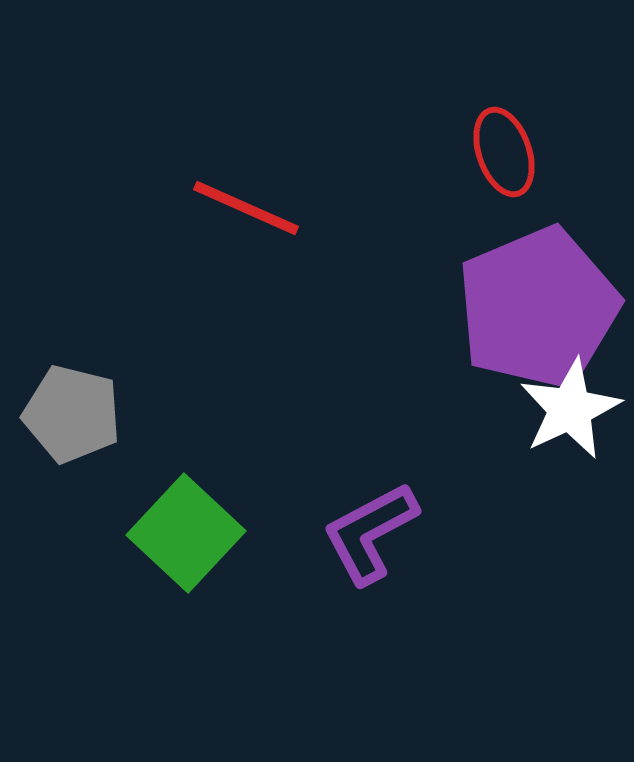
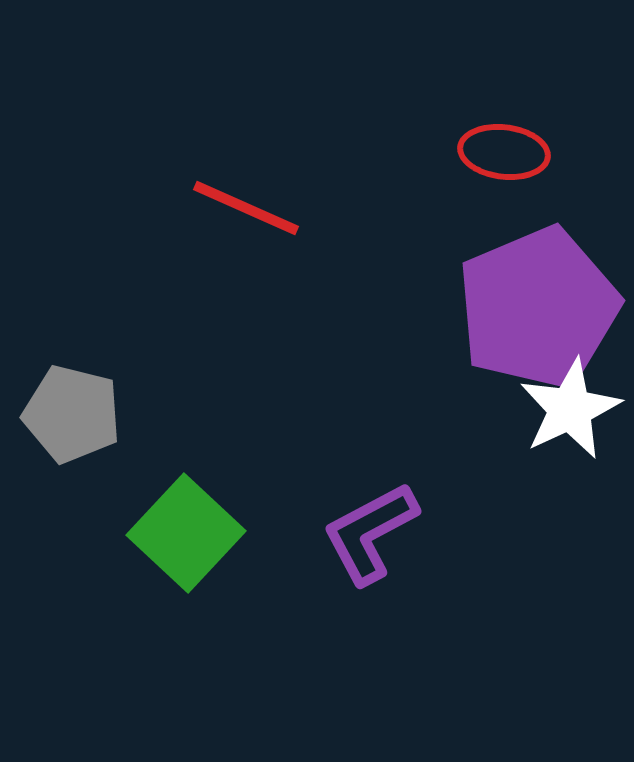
red ellipse: rotated 64 degrees counterclockwise
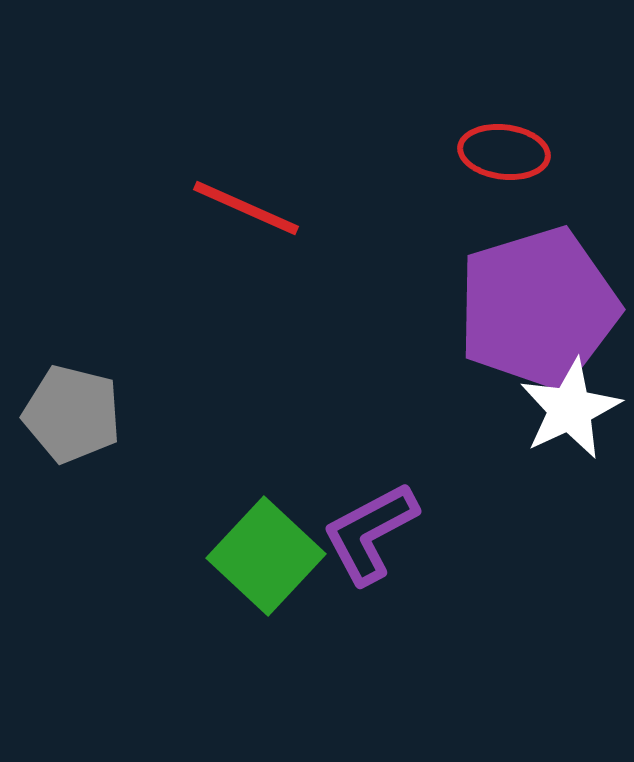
purple pentagon: rotated 6 degrees clockwise
green square: moved 80 px right, 23 px down
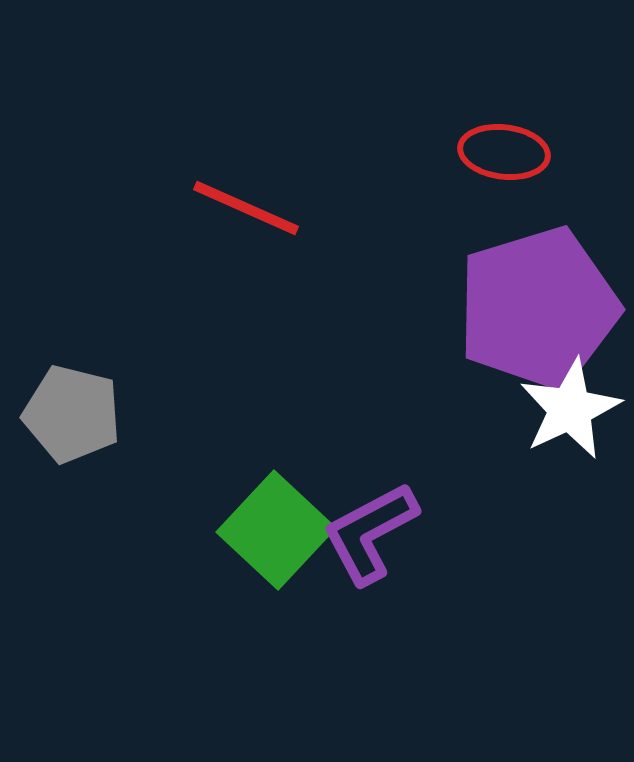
green square: moved 10 px right, 26 px up
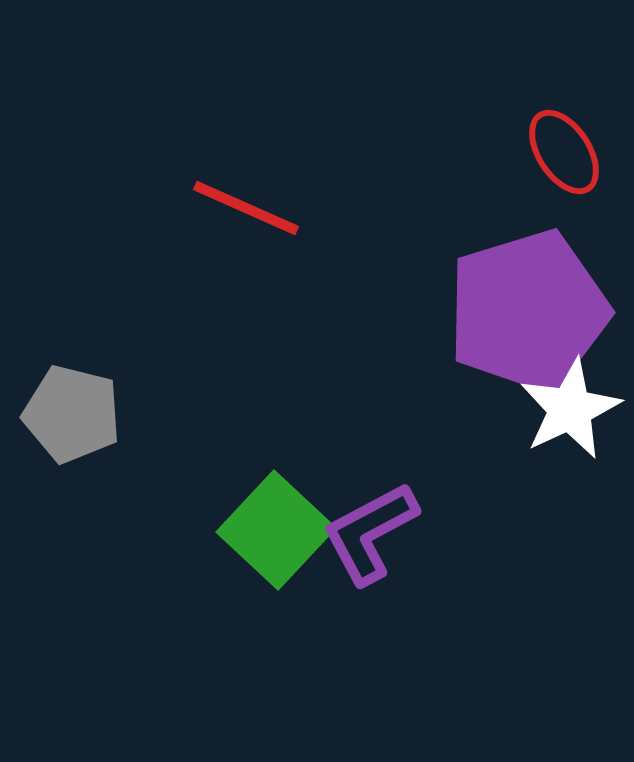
red ellipse: moved 60 px right; rotated 50 degrees clockwise
purple pentagon: moved 10 px left, 3 px down
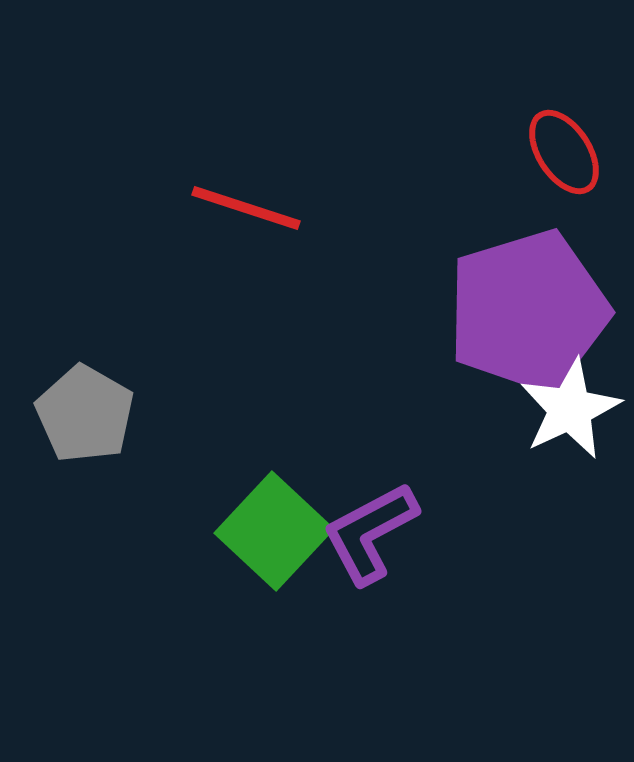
red line: rotated 6 degrees counterclockwise
gray pentagon: moved 13 px right; rotated 16 degrees clockwise
green square: moved 2 px left, 1 px down
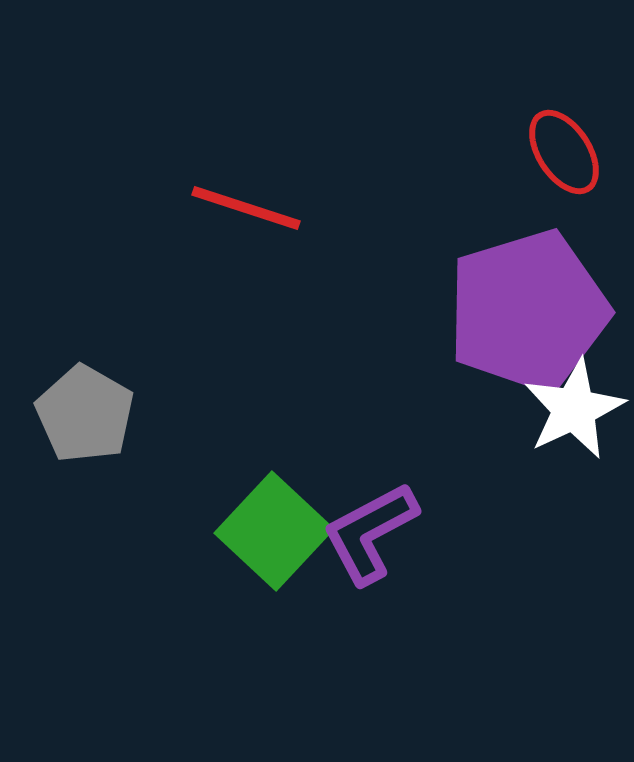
white star: moved 4 px right
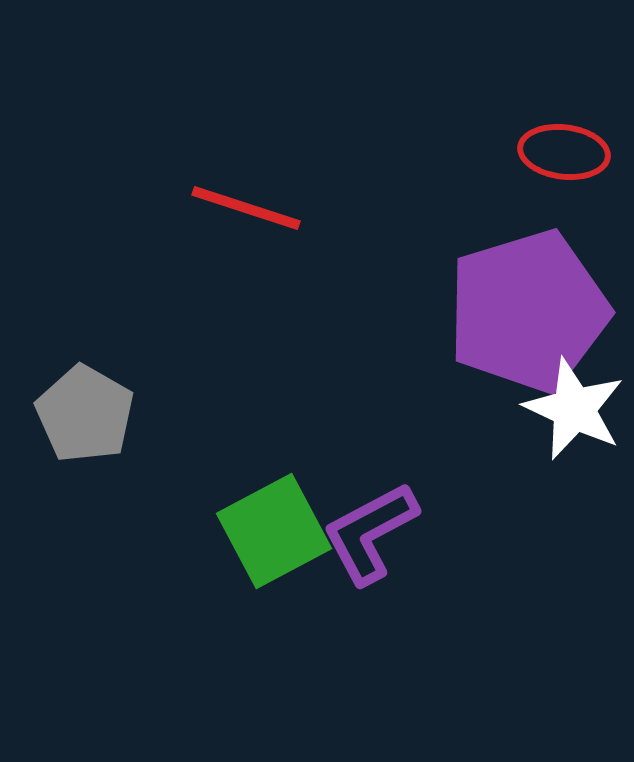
red ellipse: rotated 50 degrees counterclockwise
white star: rotated 22 degrees counterclockwise
green square: rotated 19 degrees clockwise
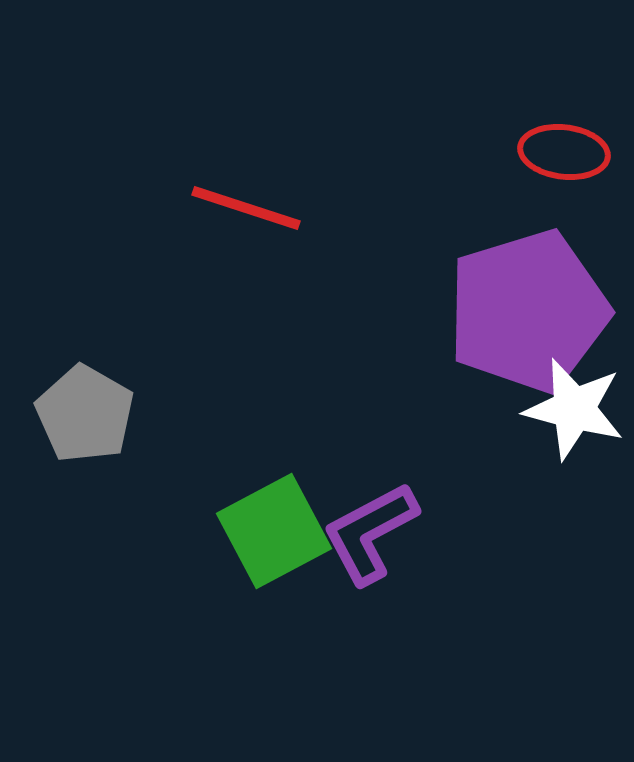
white star: rotated 10 degrees counterclockwise
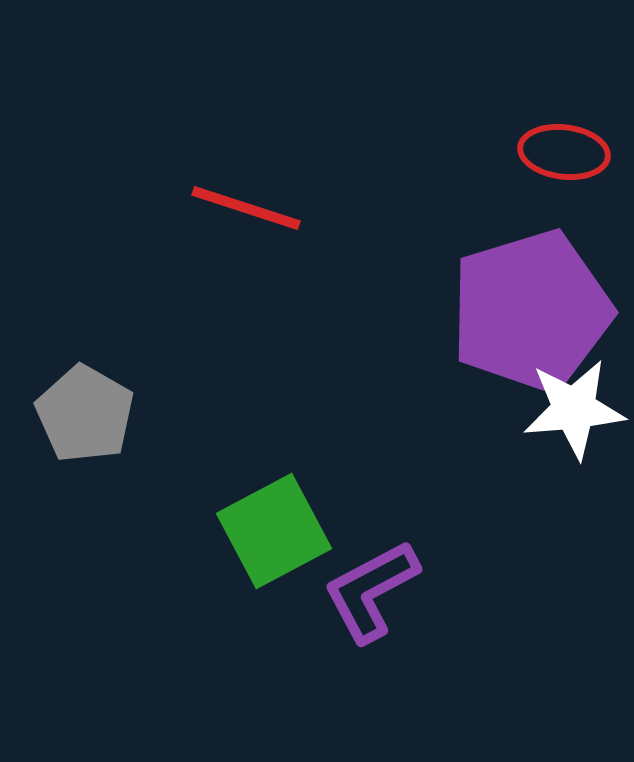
purple pentagon: moved 3 px right
white star: rotated 20 degrees counterclockwise
purple L-shape: moved 1 px right, 58 px down
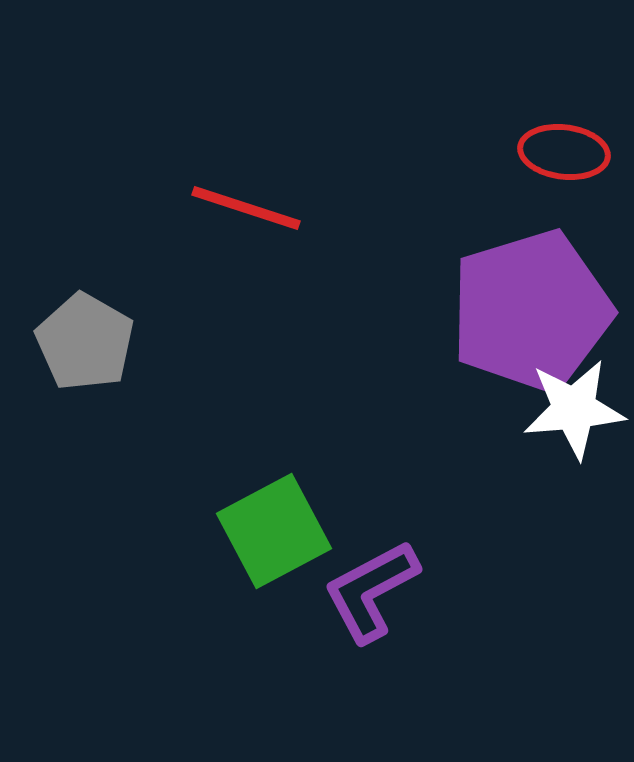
gray pentagon: moved 72 px up
